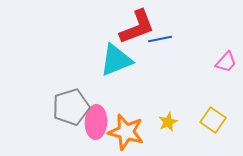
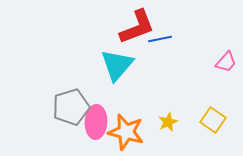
cyan triangle: moved 1 px right, 5 px down; rotated 27 degrees counterclockwise
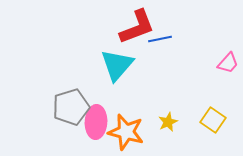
pink trapezoid: moved 2 px right, 1 px down
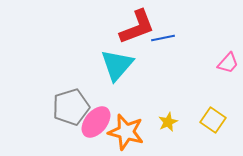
blue line: moved 3 px right, 1 px up
pink ellipse: rotated 36 degrees clockwise
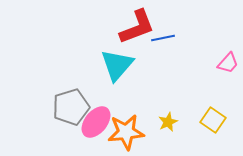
orange star: rotated 21 degrees counterclockwise
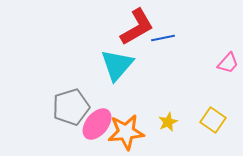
red L-shape: rotated 9 degrees counterclockwise
pink ellipse: moved 1 px right, 2 px down
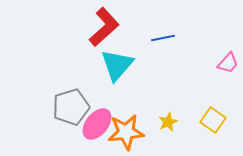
red L-shape: moved 33 px left; rotated 12 degrees counterclockwise
